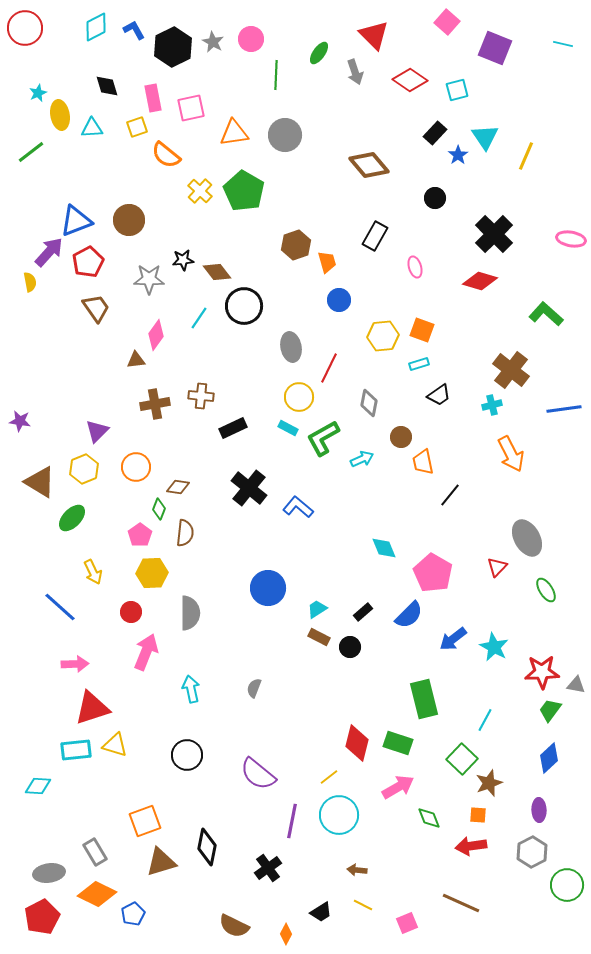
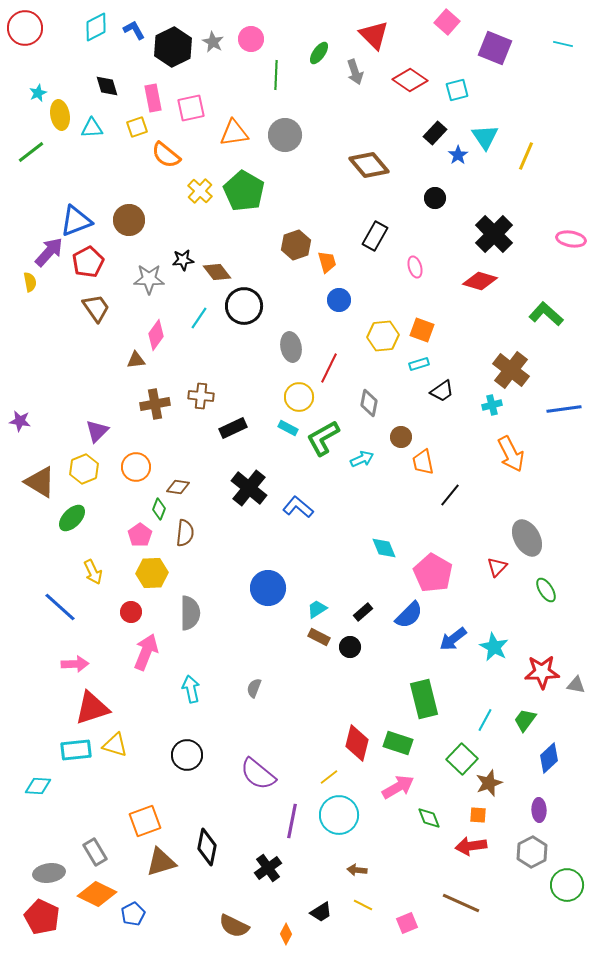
black trapezoid at (439, 395): moved 3 px right, 4 px up
green trapezoid at (550, 710): moved 25 px left, 10 px down
red pentagon at (42, 917): rotated 20 degrees counterclockwise
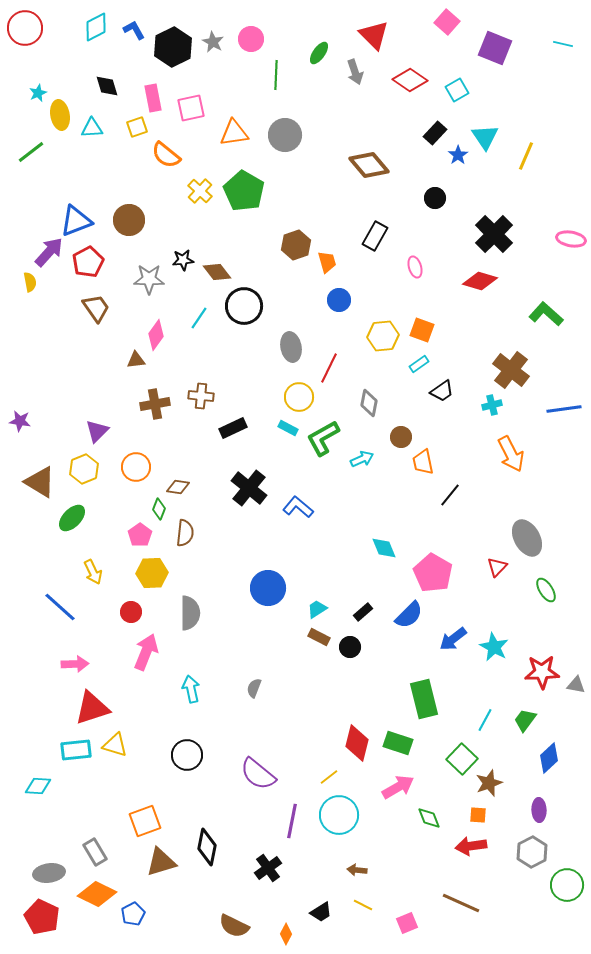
cyan square at (457, 90): rotated 15 degrees counterclockwise
cyan rectangle at (419, 364): rotated 18 degrees counterclockwise
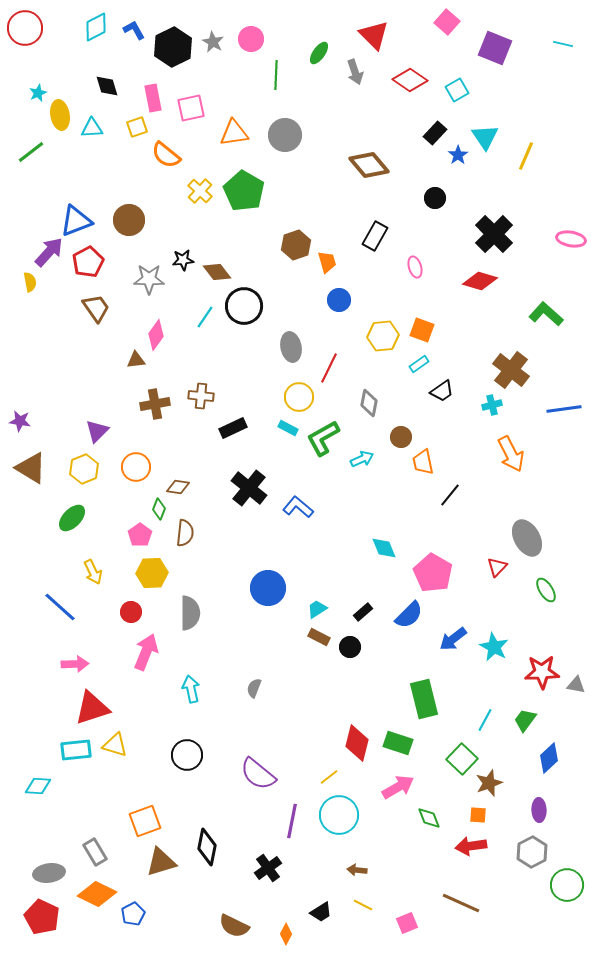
cyan line at (199, 318): moved 6 px right, 1 px up
brown triangle at (40, 482): moved 9 px left, 14 px up
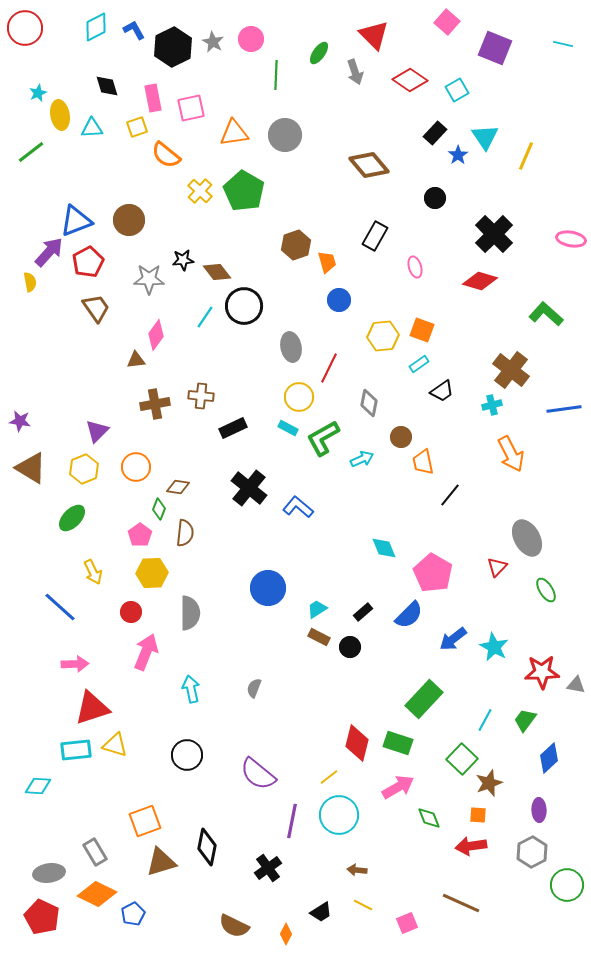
green rectangle at (424, 699): rotated 57 degrees clockwise
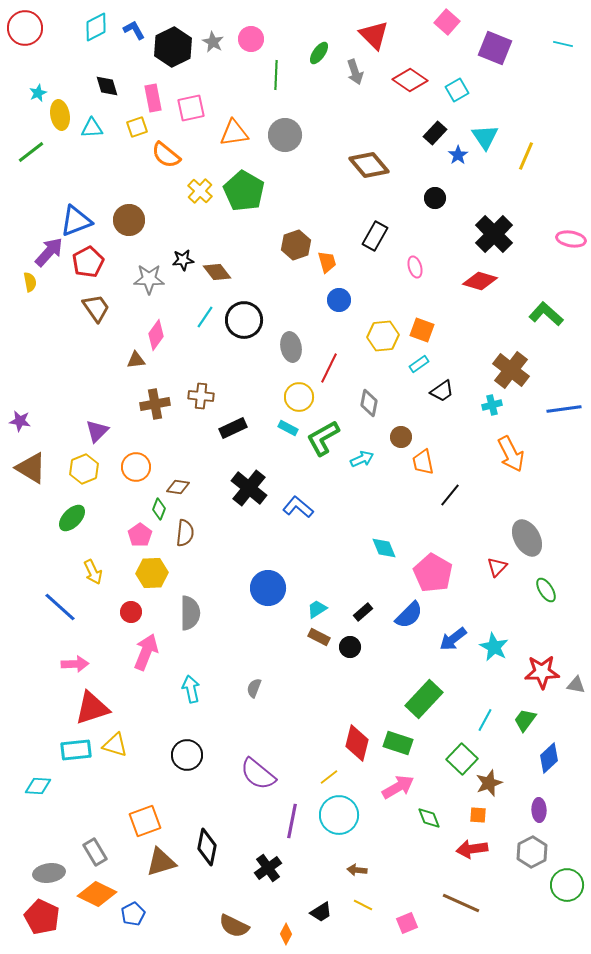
black circle at (244, 306): moved 14 px down
red arrow at (471, 846): moved 1 px right, 3 px down
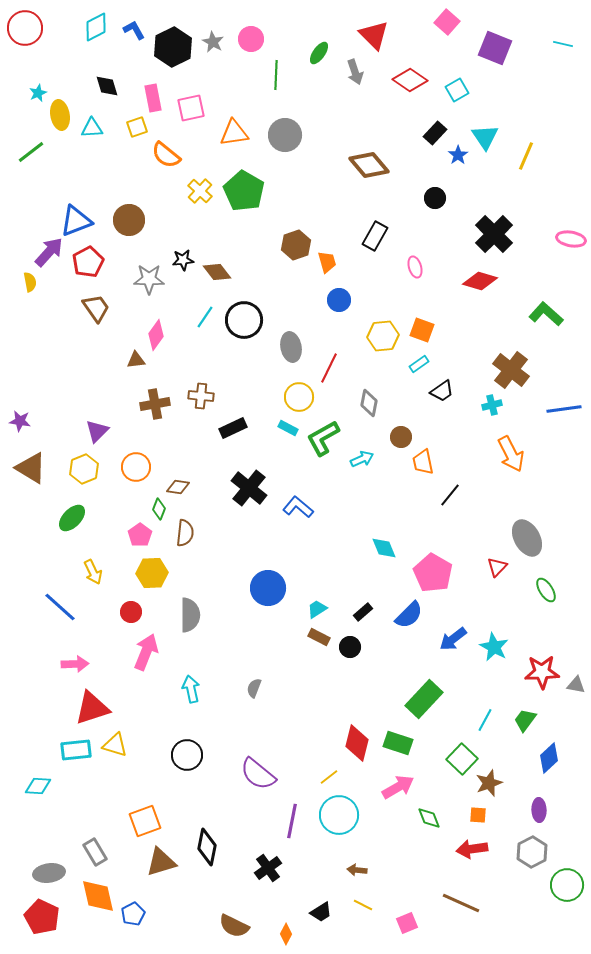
gray semicircle at (190, 613): moved 2 px down
orange diamond at (97, 894): moved 1 px right, 2 px down; rotated 51 degrees clockwise
